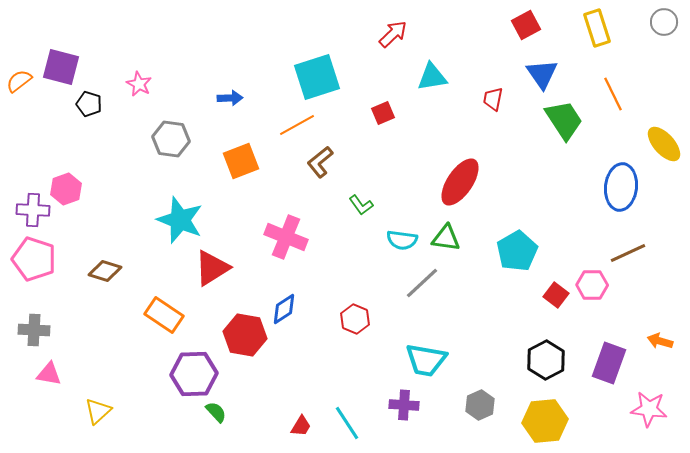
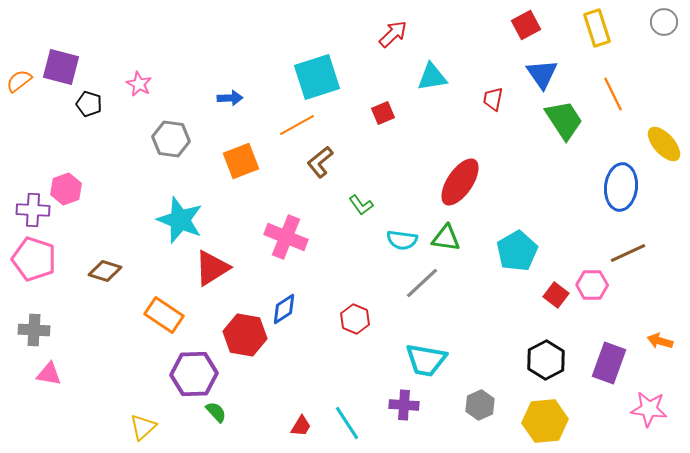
yellow triangle at (98, 411): moved 45 px right, 16 px down
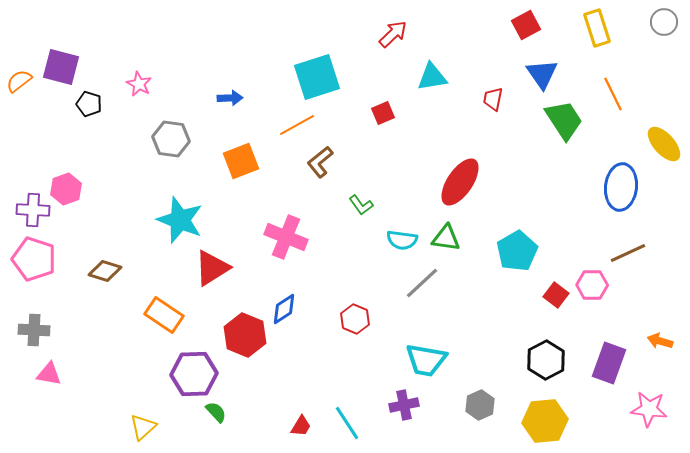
red hexagon at (245, 335): rotated 12 degrees clockwise
purple cross at (404, 405): rotated 16 degrees counterclockwise
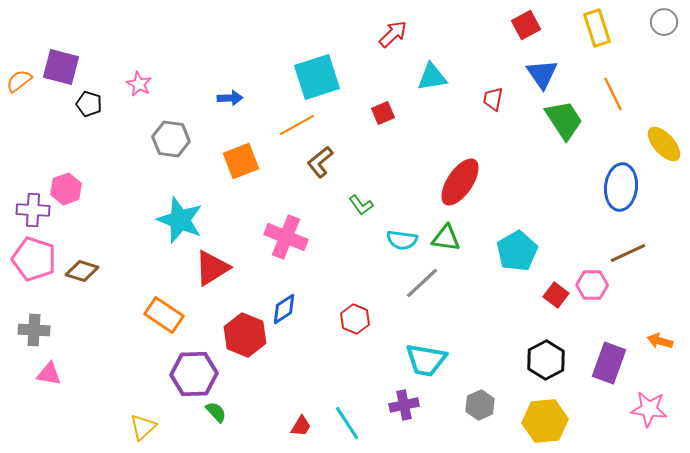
brown diamond at (105, 271): moved 23 px left
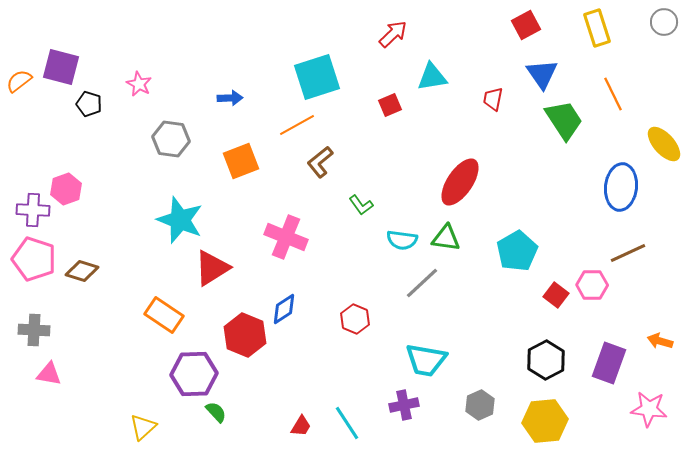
red square at (383, 113): moved 7 px right, 8 px up
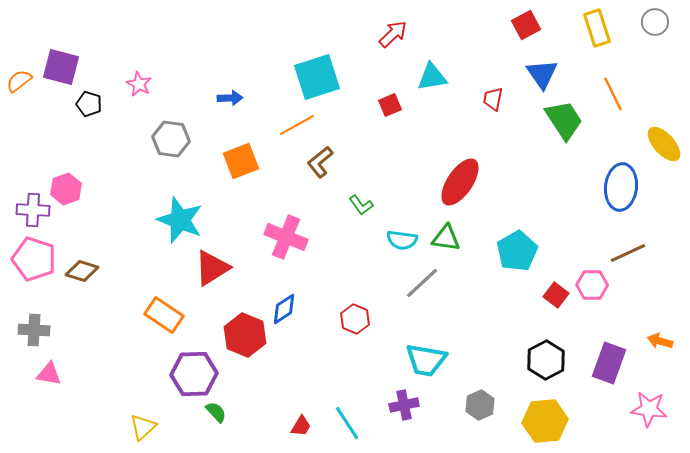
gray circle at (664, 22): moved 9 px left
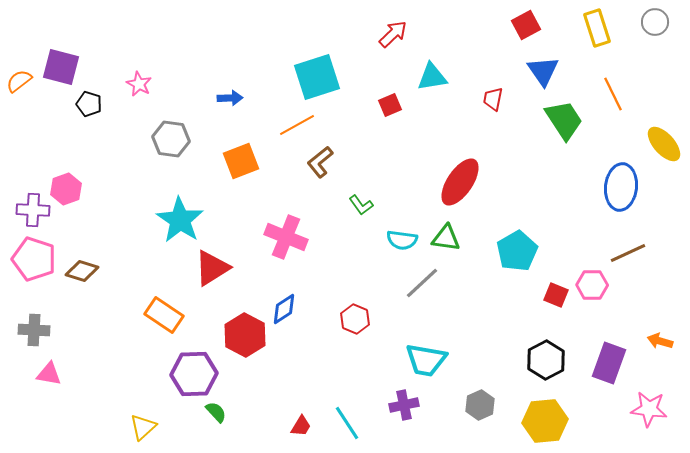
blue triangle at (542, 74): moved 1 px right, 3 px up
cyan star at (180, 220): rotated 12 degrees clockwise
red square at (556, 295): rotated 15 degrees counterclockwise
red hexagon at (245, 335): rotated 6 degrees clockwise
